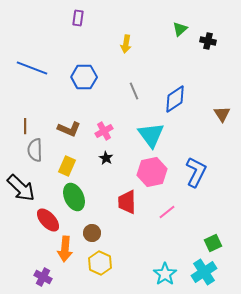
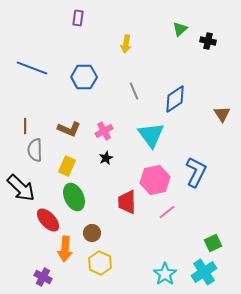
black star: rotated 16 degrees clockwise
pink hexagon: moved 3 px right, 8 px down
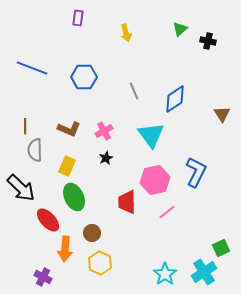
yellow arrow: moved 11 px up; rotated 24 degrees counterclockwise
green square: moved 8 px right, 5 px down
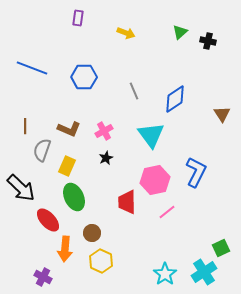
green triangle: moved 3 px down
yellow arrow: rotated 54 degrees counterclockwise
gray semicircle: moved 7 px right; rotated 20 degrees clockwise
yellow hexagon: moved 1 px right, 2 px up
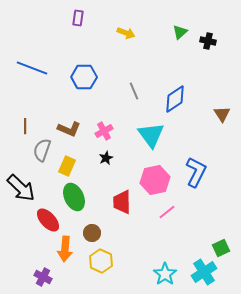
red trapezoid: moved 5 px left
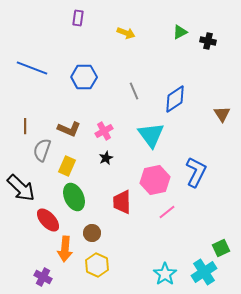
green triangle: rotated 14 degrees clockwise
yellow hexagon: moved 4 px left, 4 px down
